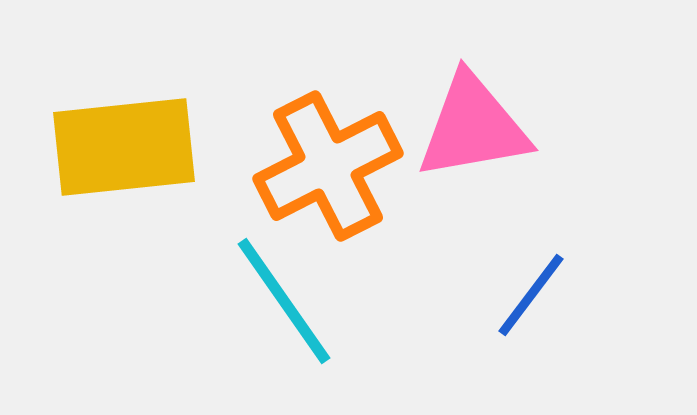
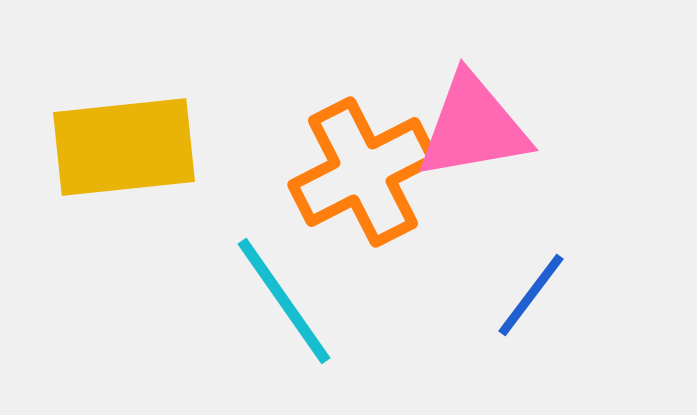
orange cross: moved 35 px right, 6 px down
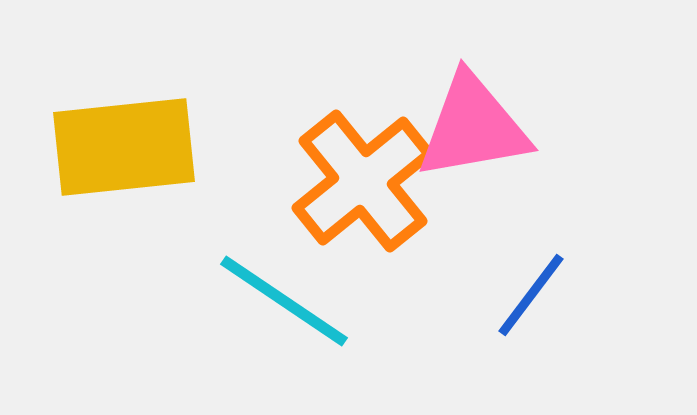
orange cross: moved 9 px down; rotated 12 degrees counterclockwise
cyan line: rotated 21 degrees counterclockwise
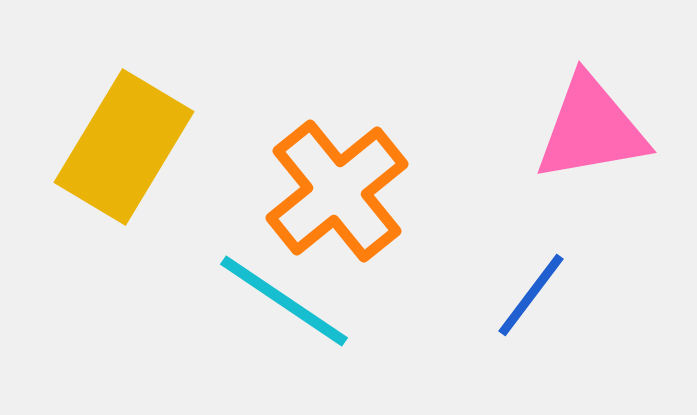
pink triangle: moved 118 px right, 2 px down
yellow rectangle: rotated 53 degrees counterclockwise
orange cross: moved 26 px left, 10 px down
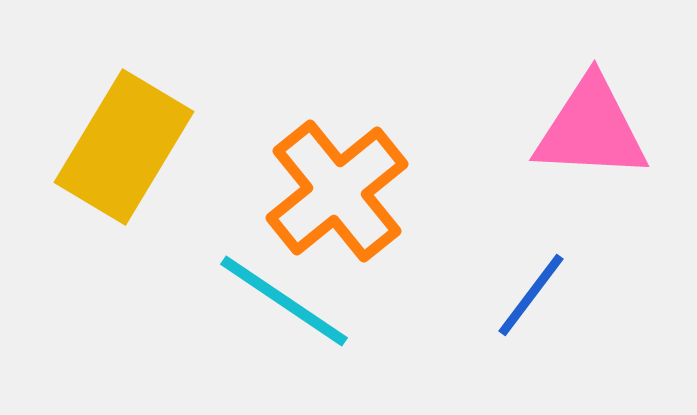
pink triangle: rotated 13 degrees clockwise
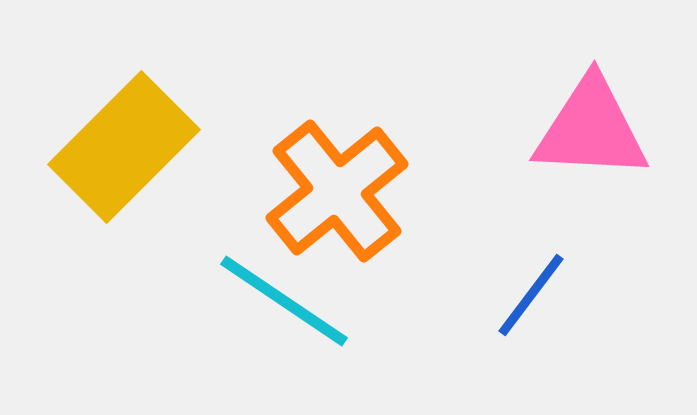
yellow rectangle: rotated 14 degrees clockwise
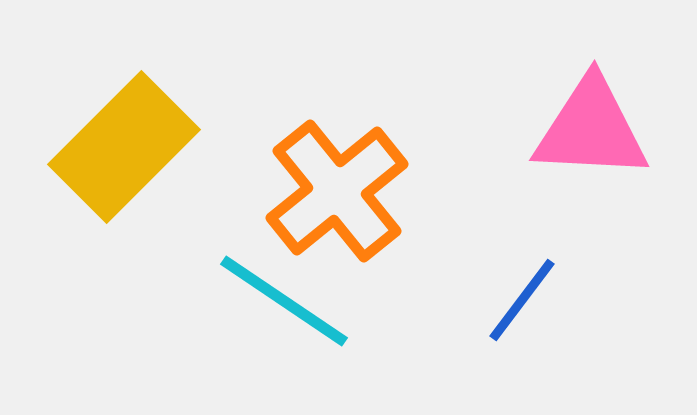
blue line: moved 9 px left, 5 px down
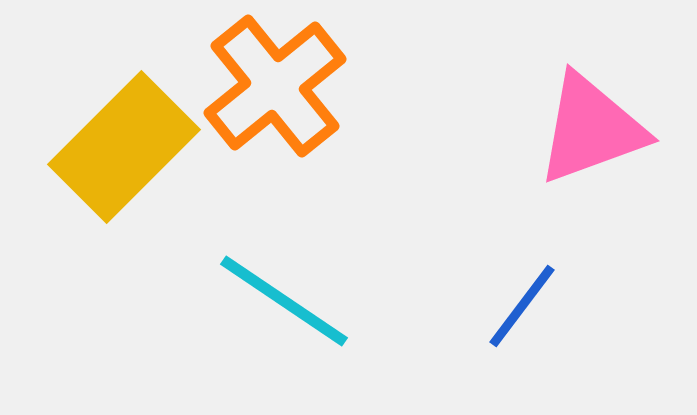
pink triangle: rotated 23 degrees counterclockwise
orange cross: moved 62 px left, 105 px up
blue line: moved 6 px down
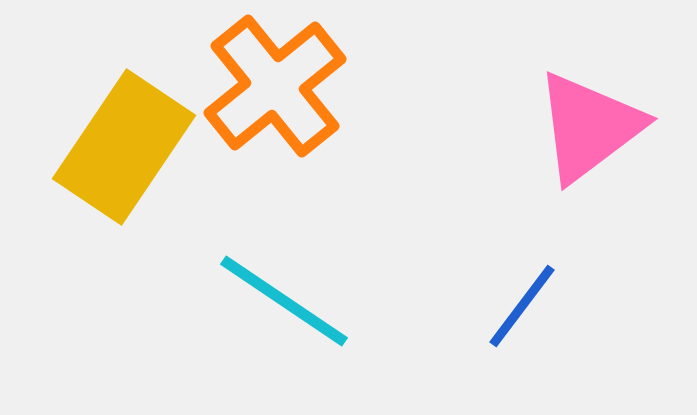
pink triangle: moved 2 px left, 2 px up; rotated 17 degrees counterclockwise
yellow rectangle: rotated 11 degrees counterclockwise
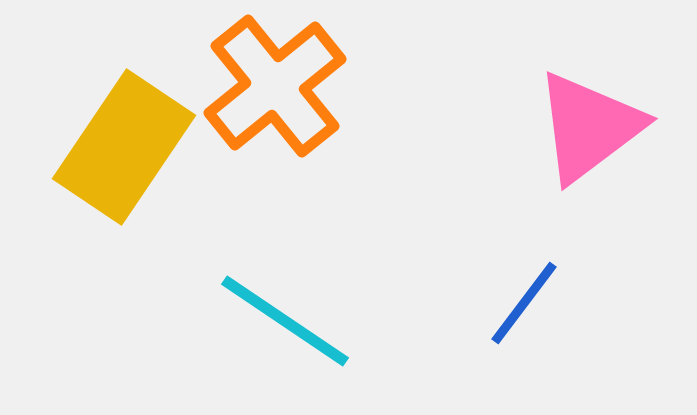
cyan line: moved 1 px right, 20 px down
blue line: moved 2 px right, 3 px up
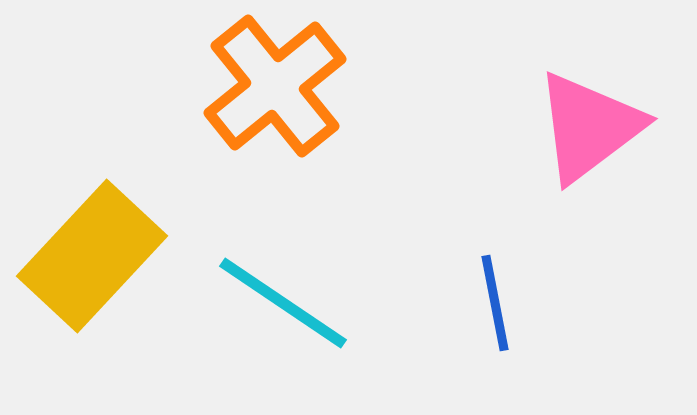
yellow rectangle: moved 32 px left, 109 px down; rotated 9 degrees clockwise
blue line: moved 29 px left; rotated 48 degrees counterclockwise
cyan line: moved 2 px left, 18 px up
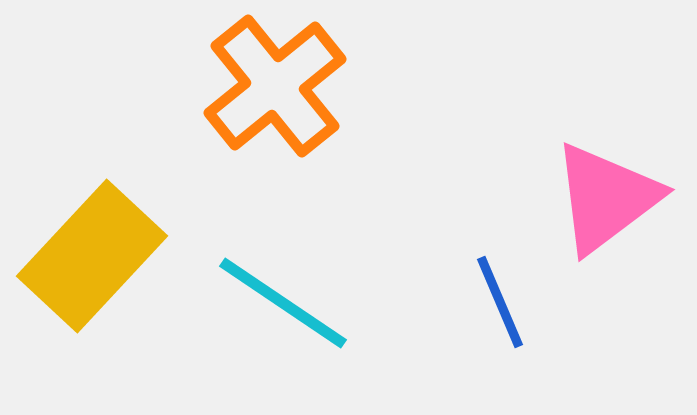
pink triangle: moved 17 px right, 71 px down
blue line: moved 5 px right, 1 px up; rotated 12 degrees counterclockwise
